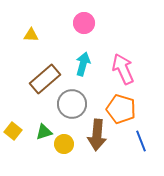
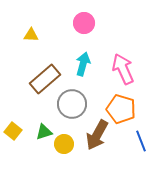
brown arrow: rotated 24 degrees clockwise
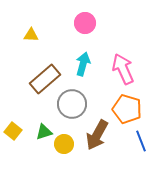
pink circle: moved 1 px right
orange pentagon: moved 6 px right
